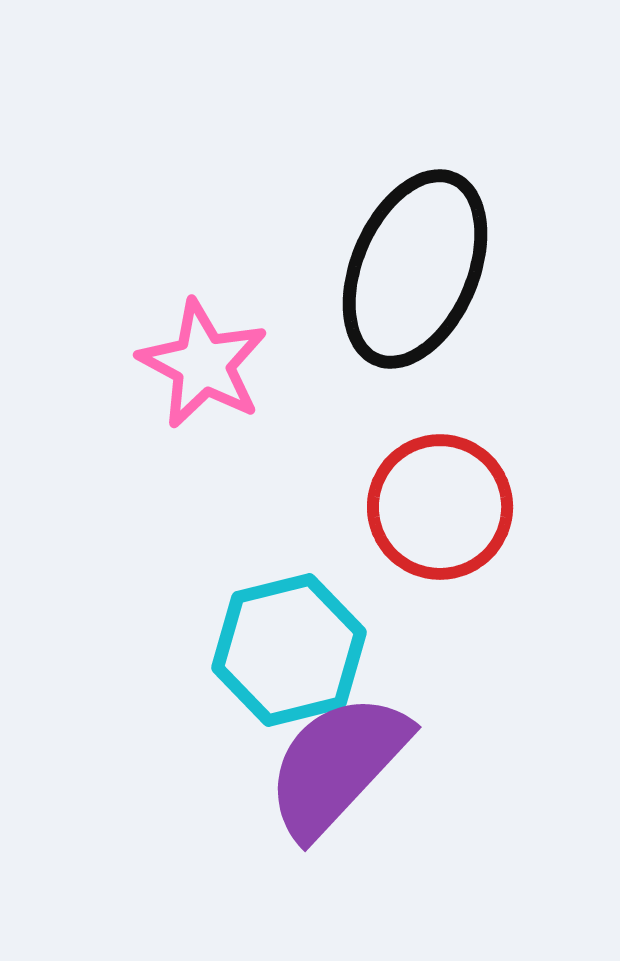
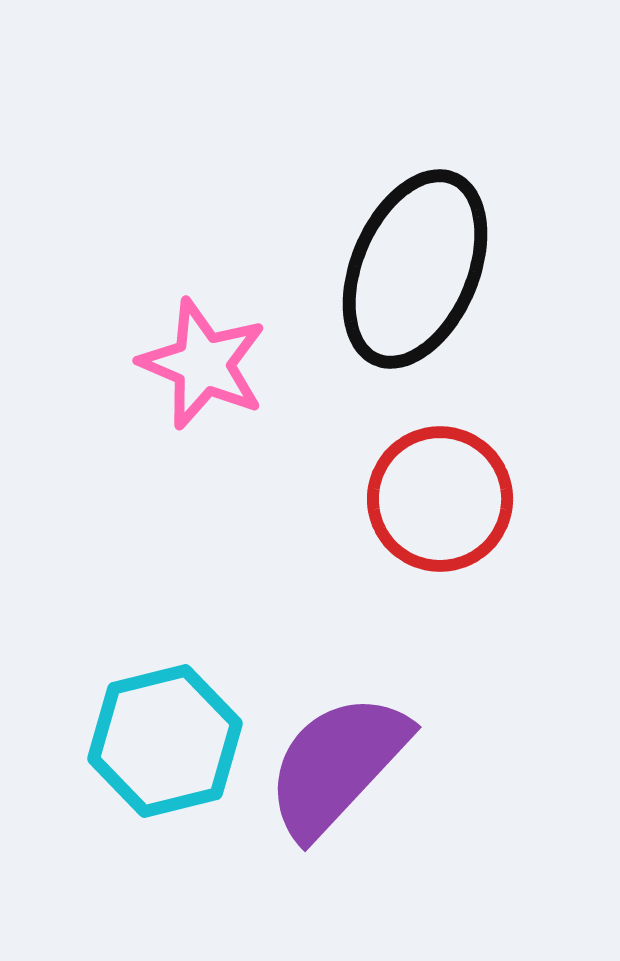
pink star: rotated 5 degrees counterclockwise
red circle: moved 8 px up
cyan hexagon: moved 124 px left, 91 px down
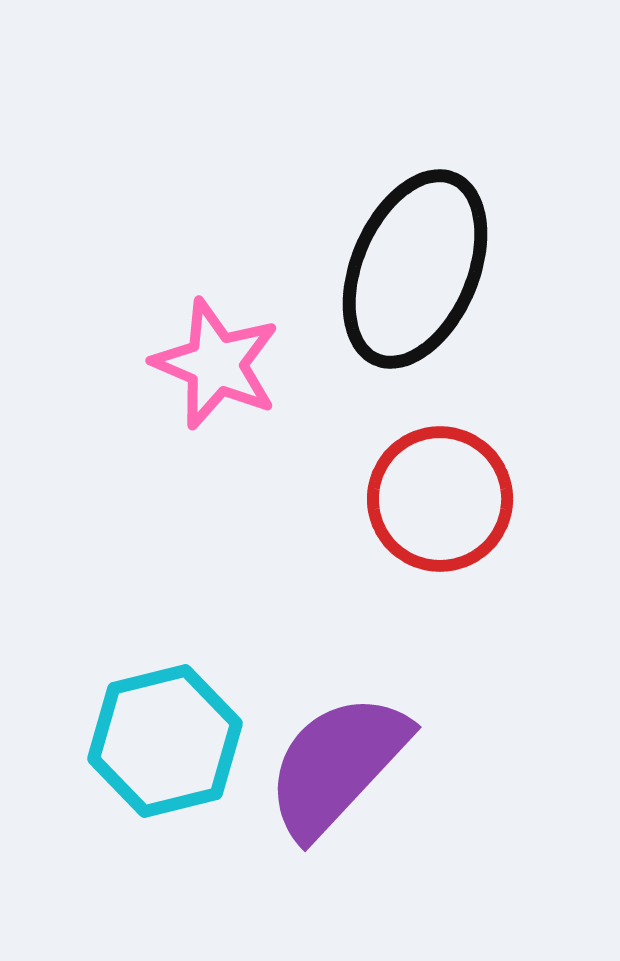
pink star: moved 13 px right
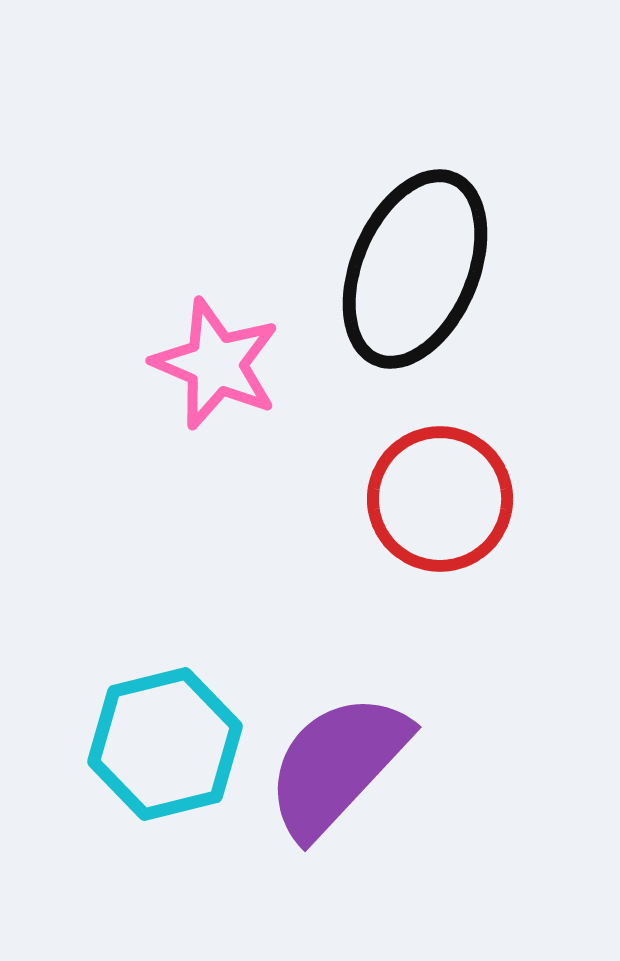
cyan hexagon: moved 3 px down
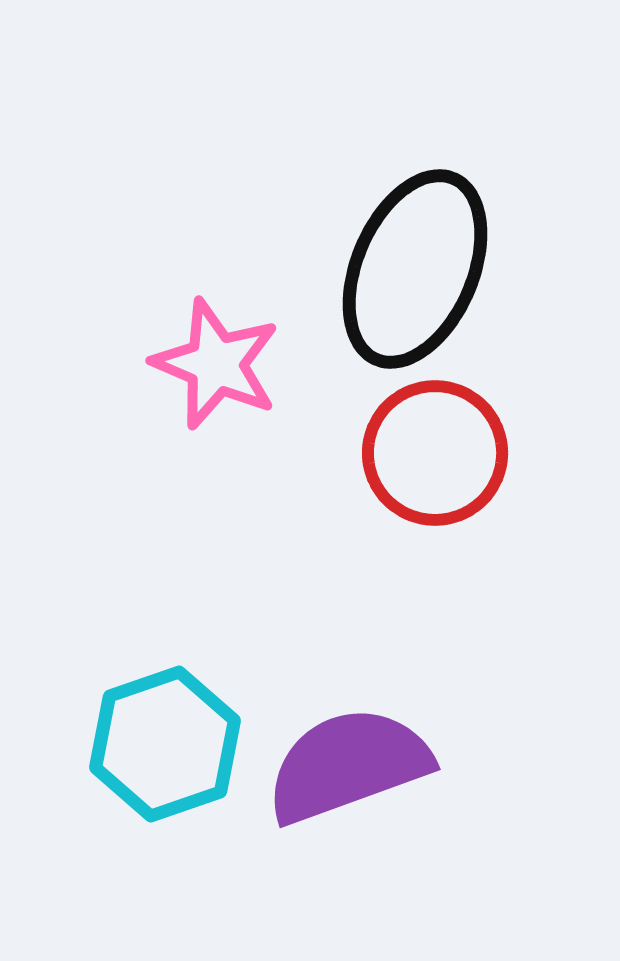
red circle: moved 5 px left, 46 px up
cyan hexagon: rotated 5 degrees counterclockwise
purple semicircle: moved 11 px right; rotated 27 degrees clockwise
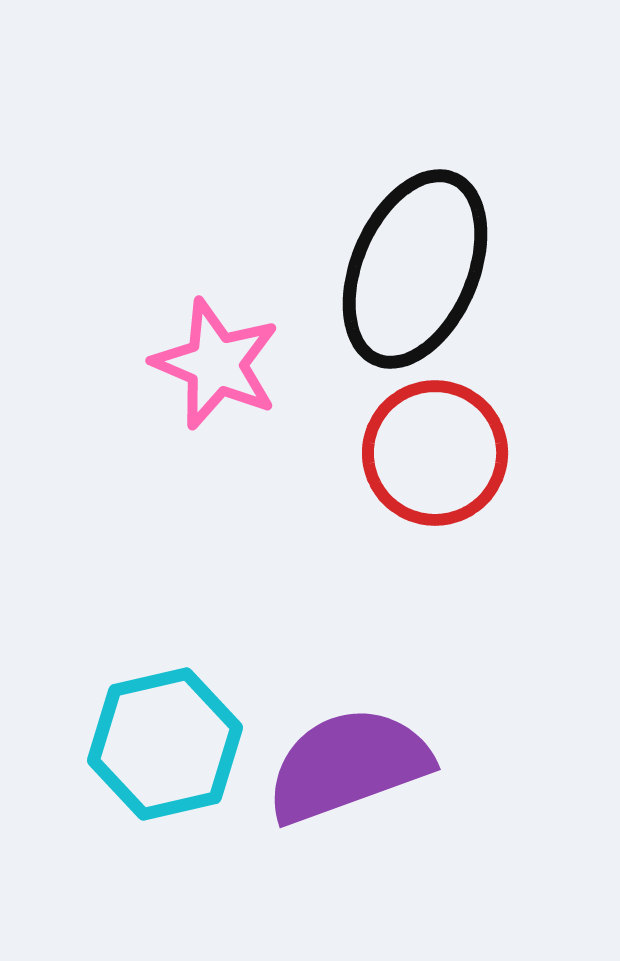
cyan hexagon: rotated 6 degrees clockwise
